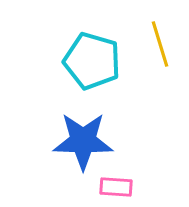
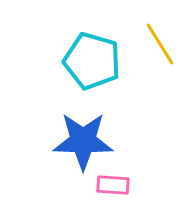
yellow line: rotated 15 degrees counterclockwise
pink rectangle: moved 3 px left, 2 px up
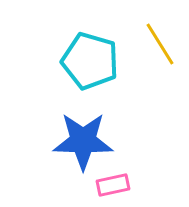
cyan pentagon: moved 2 px left
pink rectangle: rotated 16 degrees counterclockwise
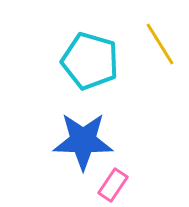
pink rectangle: rotated 44 degrees counterclockwise
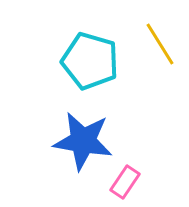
blue star: rotated 8 degrees clockwise
pink rectangle: moved 12 px right, 3 px up
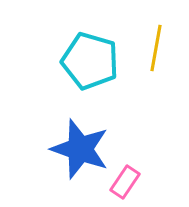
yellow line: moved 4 px left, 4 px down; rotated 42 degrees clockwise
blue star: moved 3 px left, 8 px down; rotated 10 degrees clockwise
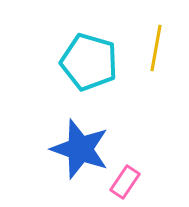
cyan pentagon: moved 1 px left, 1 px down
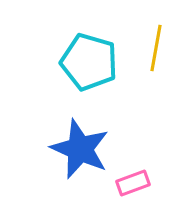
blue star: rotated 4 degrees clockwise
pink rectangle: moved 8 px right, 1 px down; rotated 36 degrees clockwise
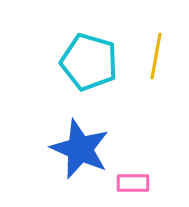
yellow line: moved 8 px down
pink rectangle: rotated 20 degrees clockwise
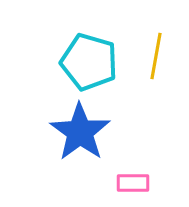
blue star: moved 17 px up; rotated 12 degrees clockwise
